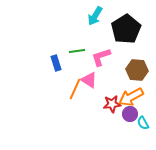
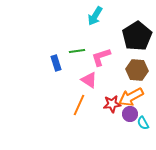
black pentagon: moved 11 px right, 7 px down
orange line: moved 4 px right, 16 px down
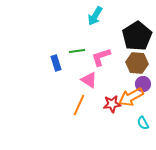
brown hexagon: moved 7 px up
purple circle: moved 13 px right, 30 px up
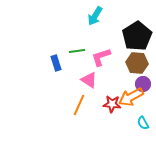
red star: rotated 12 degrees clockwise
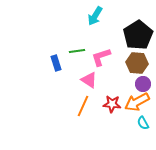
black pentagon: moved 1 px right, 1 px up
orange arrow: moved 6 px right, 5 px down
orange line: moved 4 px right, 1 px down
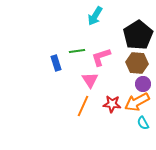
pink triangle: moved 1 px right; rotated 24 degrees clockwise
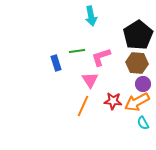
cyan arrow: moved 4 px left; rotated 42 degrees counterclockwise
red star: moved 1 px right, 3 px up
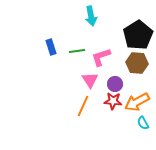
blue rectangle: moved 5 px left, 16 px up
purple circle: moved 28 px left
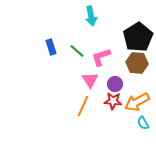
black pentagon: moved 2 px down
green line: rotated 49 degrees clockwise
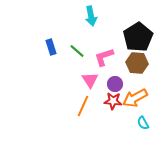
pink L-shape: moved 3 px right
orange arrow: moved 2 px left, 4 px up
